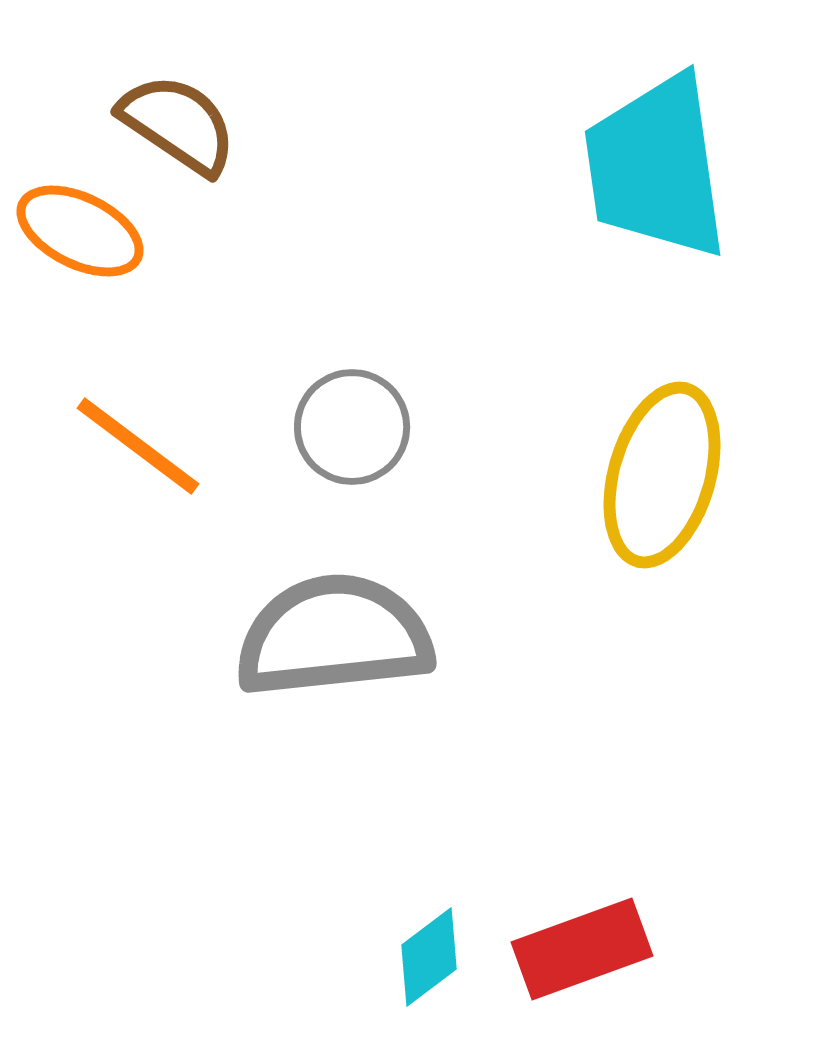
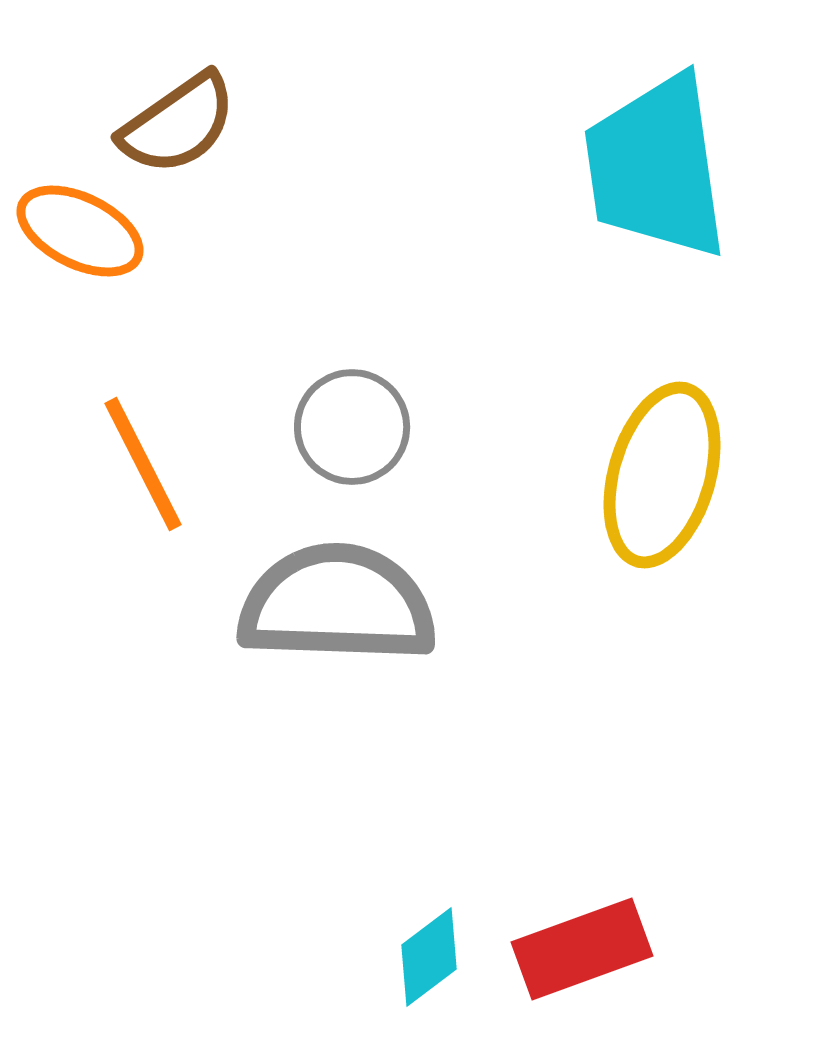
brown semicircle: rotated 111 degrees clockwise
orange line: moved 5 px right, 18 px down; rotated 26 degrees clockwise
gray semicircle: moved 3 px right, 32 px up; rotated 8 degrees clockwise
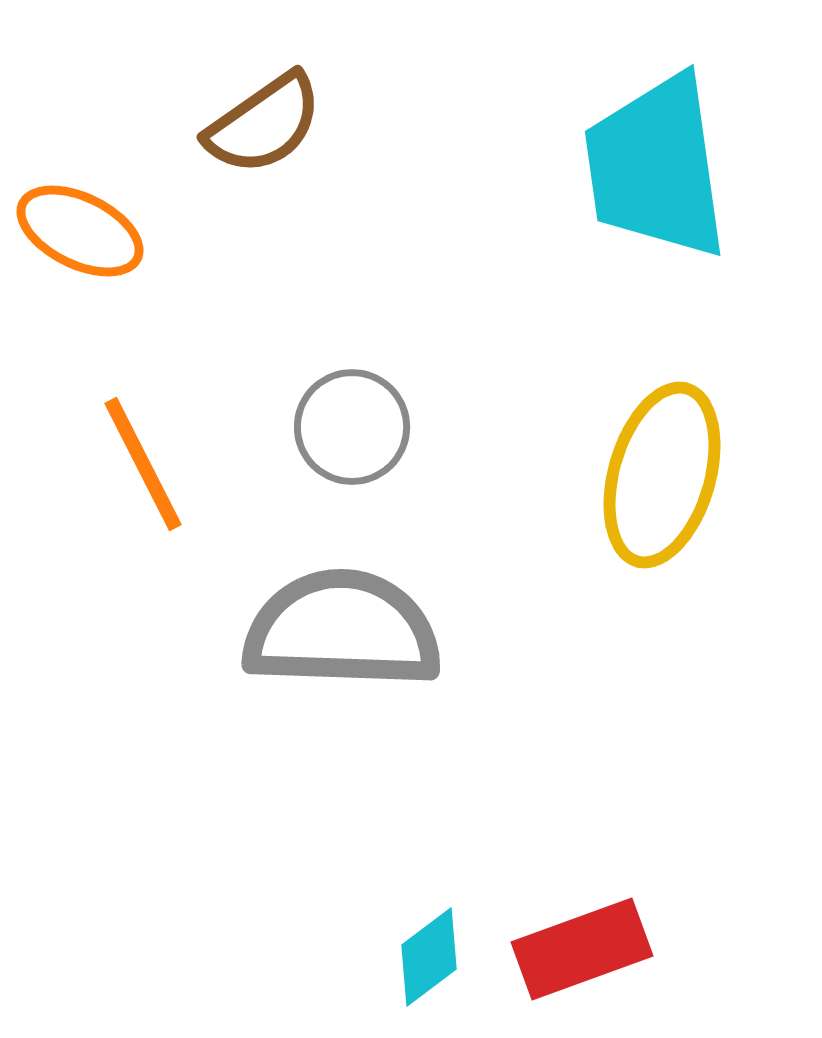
brown semicircle: moved 86 px right
gray semicircle: moved 5 px right, 26 px down
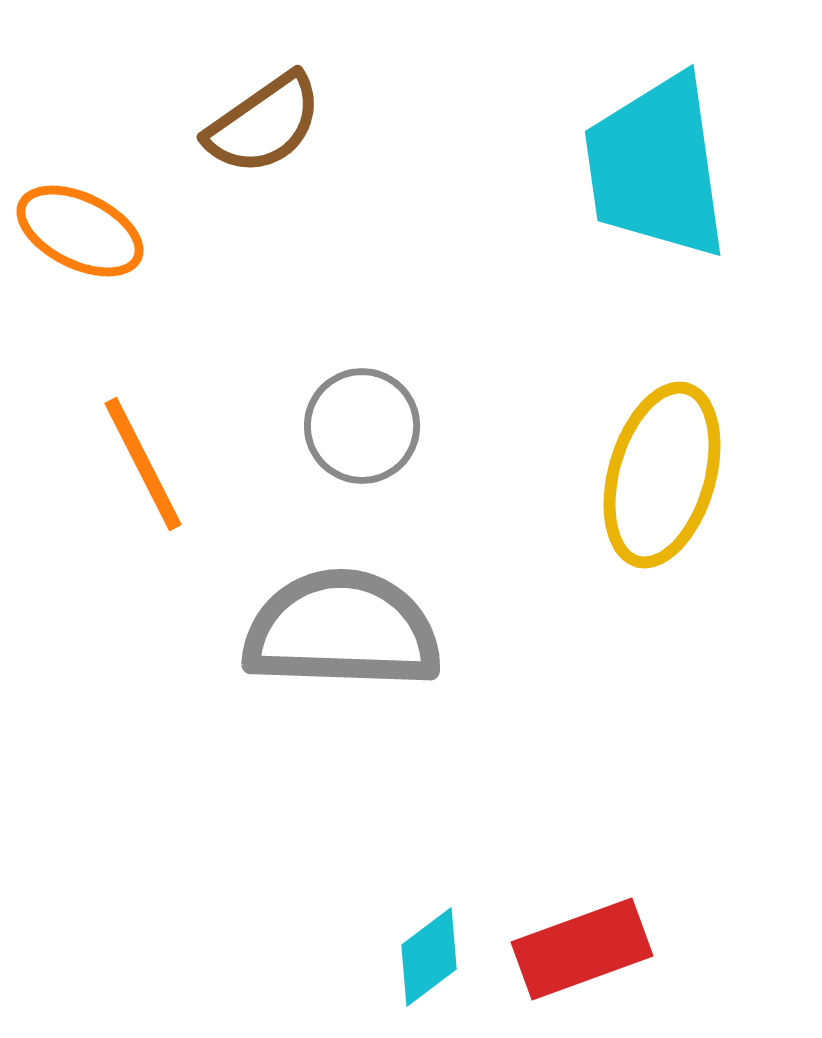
gray circle: moved 10 px right, 1 px up
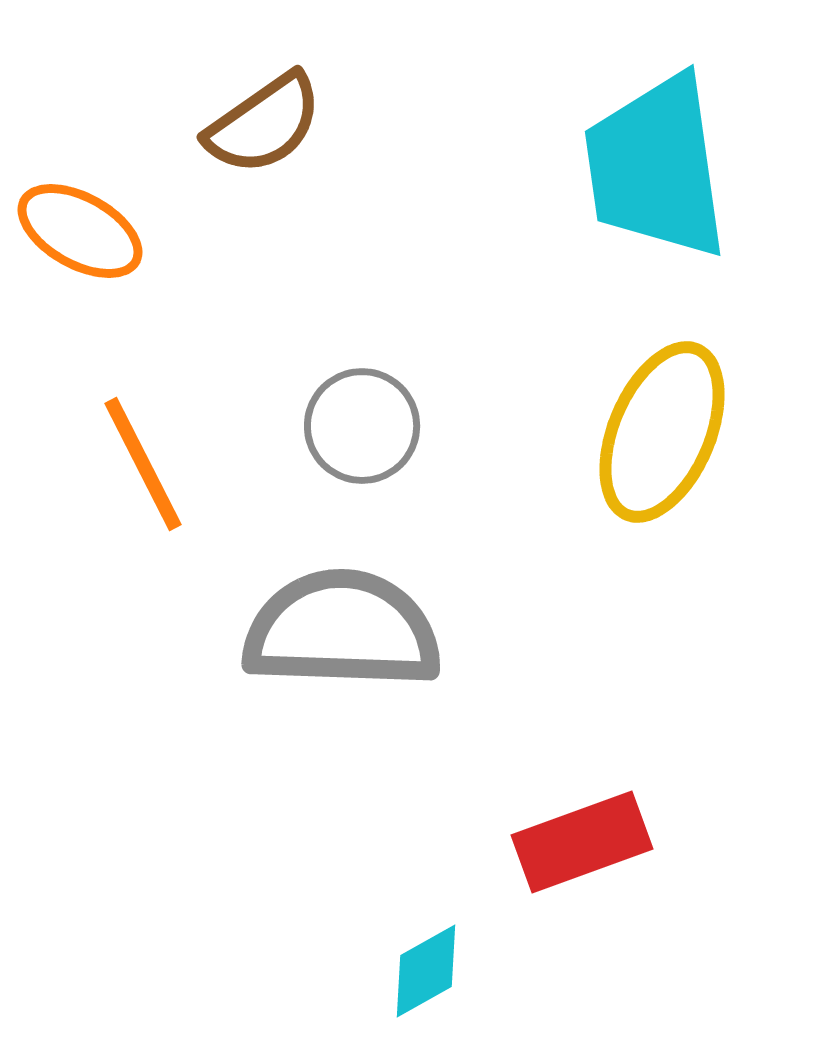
orange ellipse: rotated 3 degrees clockwise
yellow ellipse: moved 43 px up; rotated 7 degrees clockwise
red rectangle: moved 107 px up
cyan diamond: moved 3 px left, 14 px down; rotated 8 degrees clockwise
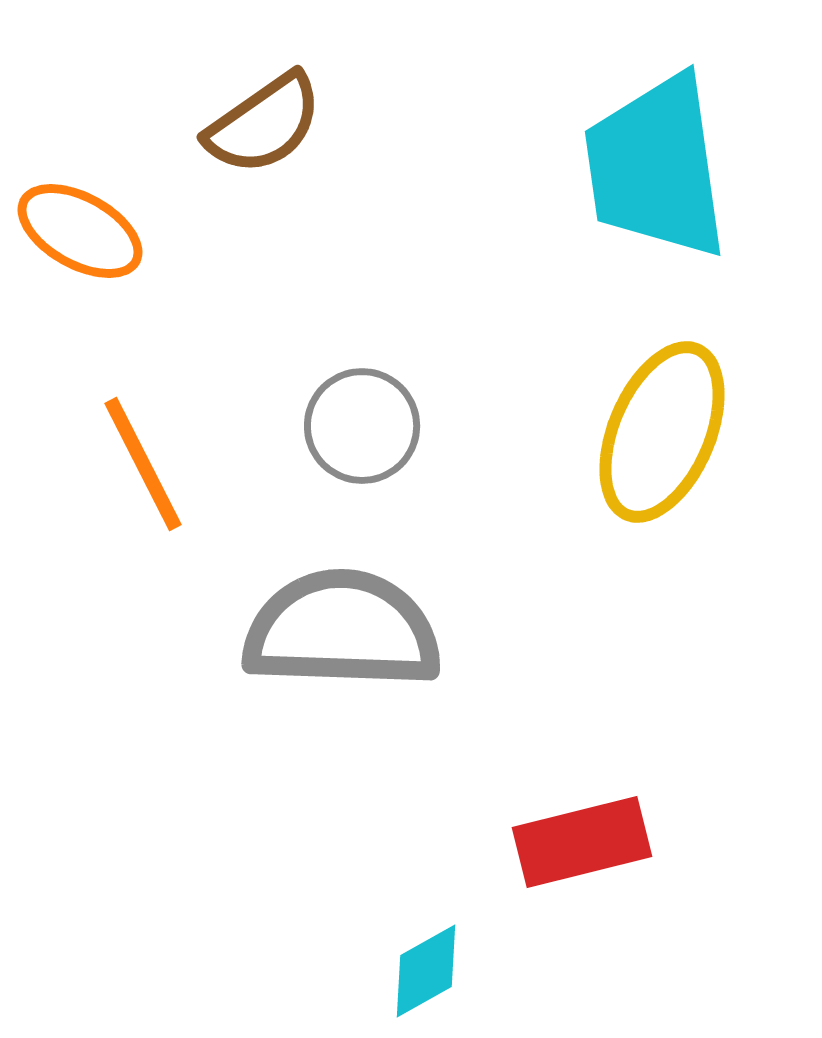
red rectangle: rotated 6 degrees clockwise
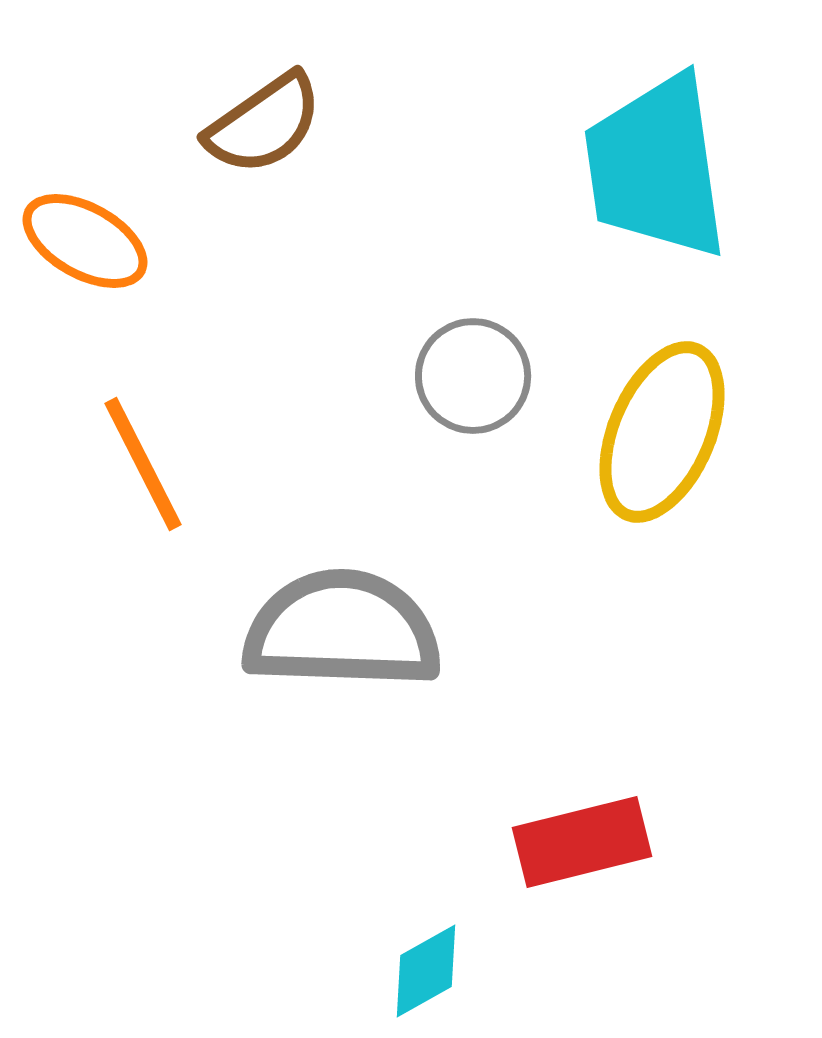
orange ellipse: moved 5 px right, 10 px down
gray circle: moved 111 px right, 50 px up
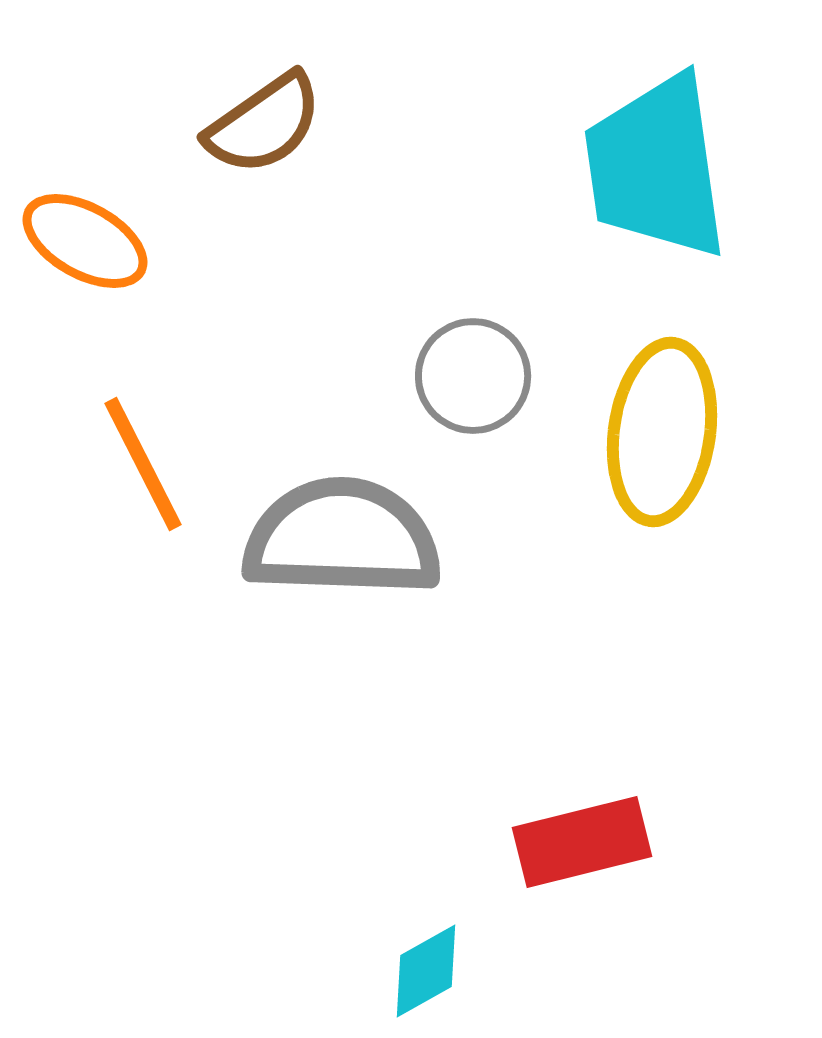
yellow ellipse: rotated 15 degrees counterclockwise
gray semicircle: moved 92 px up
